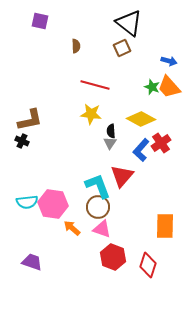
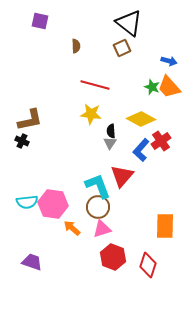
red cross: moved 2 px up
pink triangle: rotated 36 degrees counterclockwise
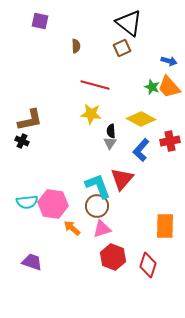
red cross: moved 9 px right; rotated 24 degrees clockwise
red triangle: moved 3 px down
brown circle: moved 1 px left, 1 px up
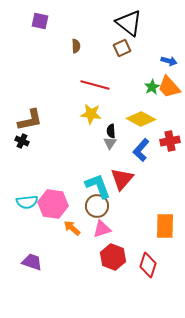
green star: rotated 21 degrees clockwise
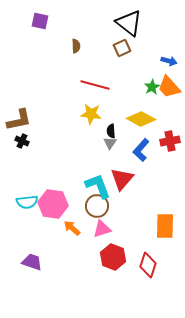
brown L-shape: moved 11 px left
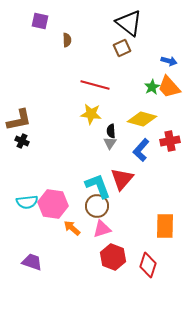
brown semicircle: moved 9 px left, 6 px up
yellow diamond: moved 1 px right; rotated 12 degrees counterclockwise
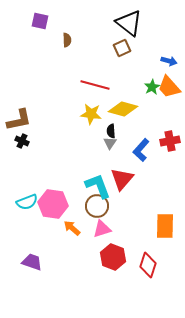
yellow diamond: moved 19 px left, 10 px up
cyan semicircle: rotated 15 degrees counterclockwise
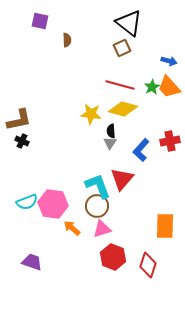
red line: moved 25 px right
